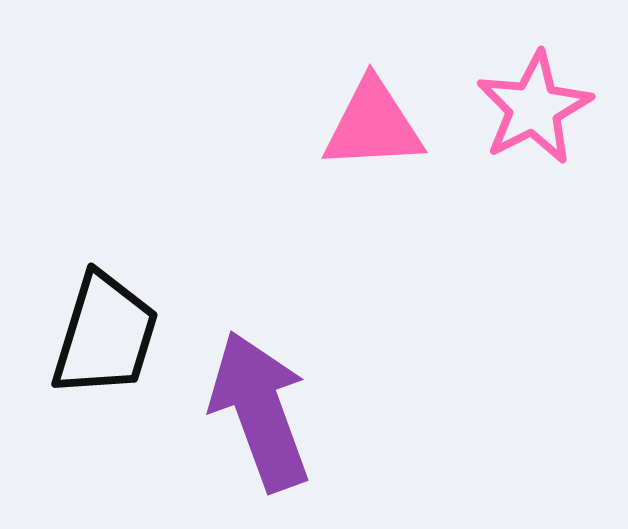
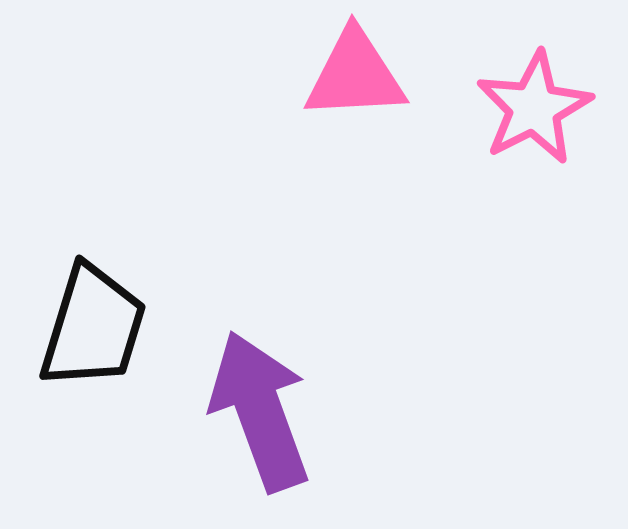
pink triangle: moved 18 px left, 50 px up
black trapezoid: moved 12 px left, 8 px up
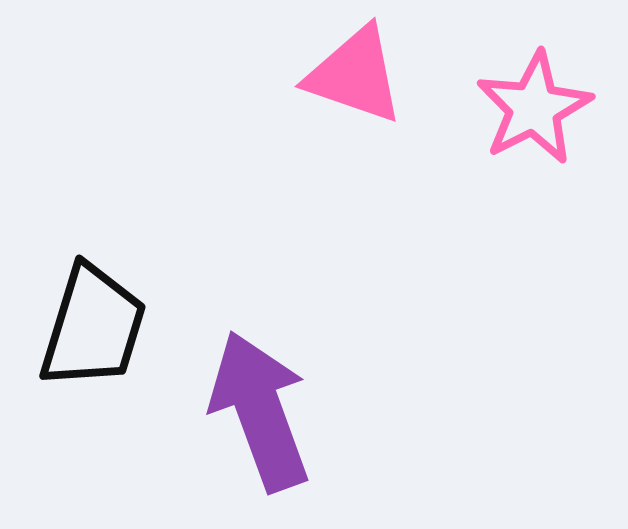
pink triangle: rotated 22 degrees clockwise
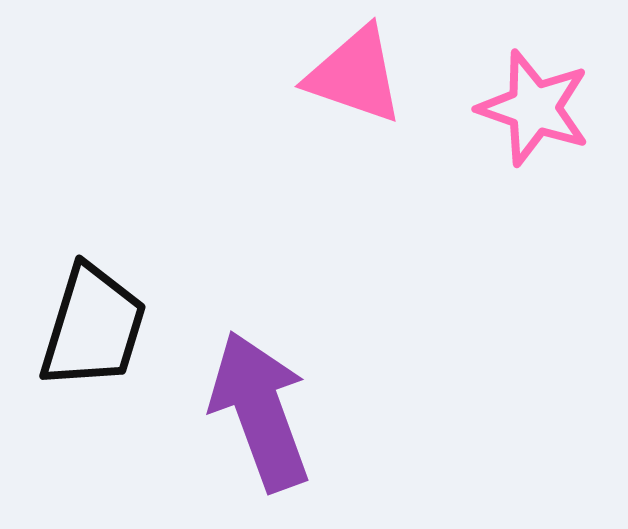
pink star: rotated 26 degrees counterclockwise
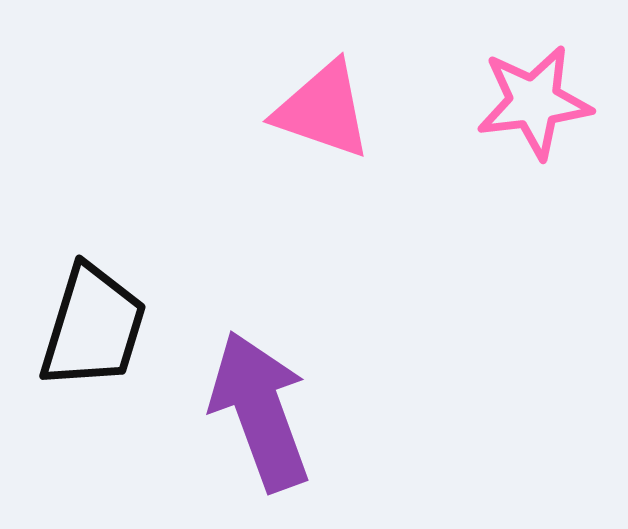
pink triangle: moved 32 px left, 35 px down
pink star: moved 6 px up; rotated 26 degrees counterclockwise
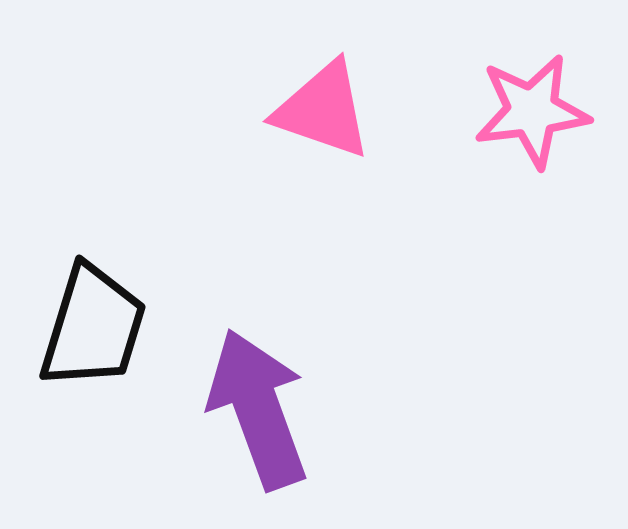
pink star: moved 2 px left, 9 px down
purple arrow: moved 2 px left, 2 px up
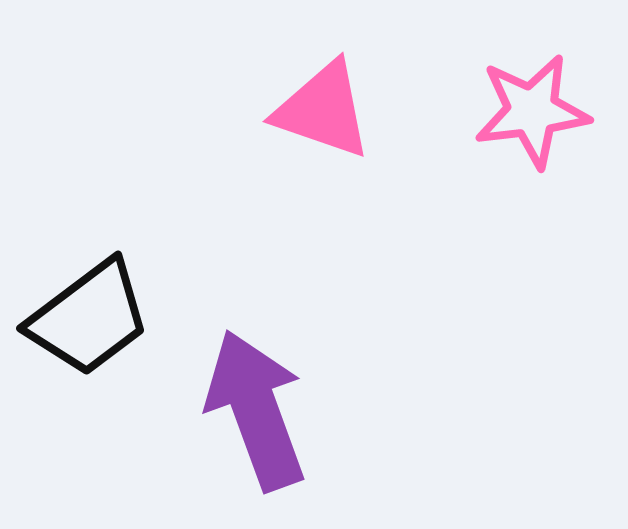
black trapezoid: moved 4 px left, 9 px up; rotated 36 degrees clockwise
purple arrow: moved 2 px left, 1 px down
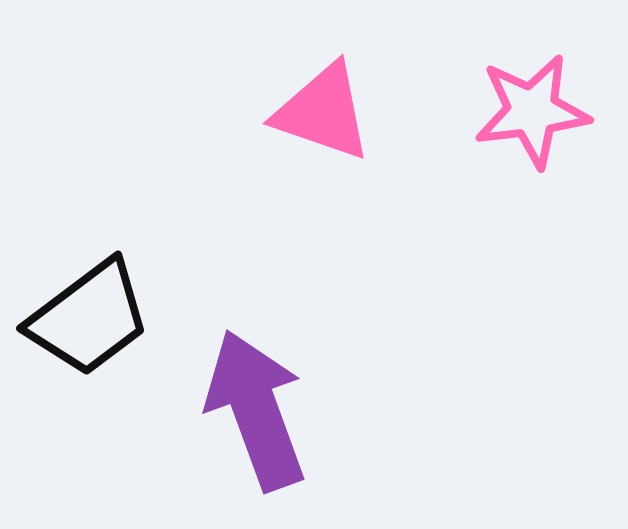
pink triangle: moved 2 px down
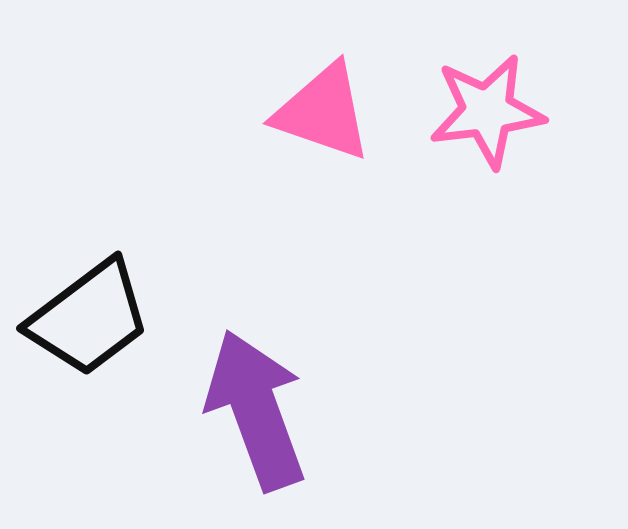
pink star: moved 45 px left
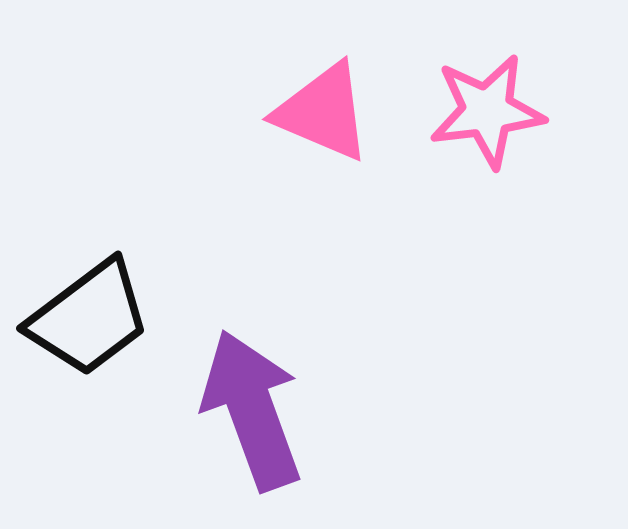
pink triangle: rotated 4 degrees clockwise
purple arrow: moved 4 px left
